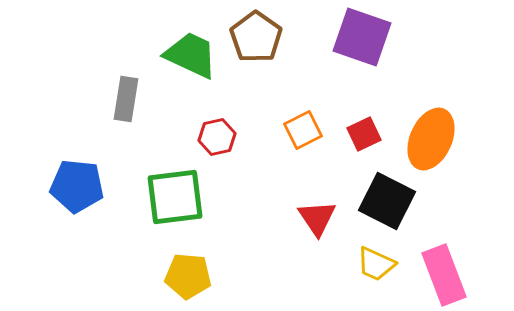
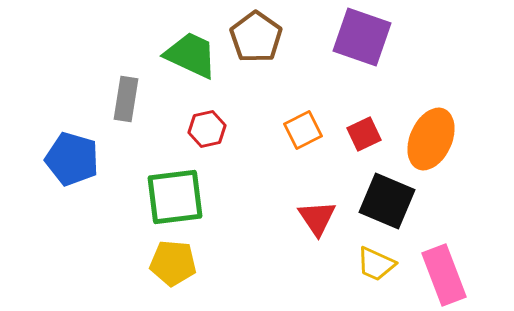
red hexagon: moved 10 px left, 8 px up
blue pentagon: moved 5 px left, 27 px up; rotated 10 degrees clockwise
black square: rotated 4 degrees counterclockwise
yellow pentagon: moved 15 px left, 13 px up
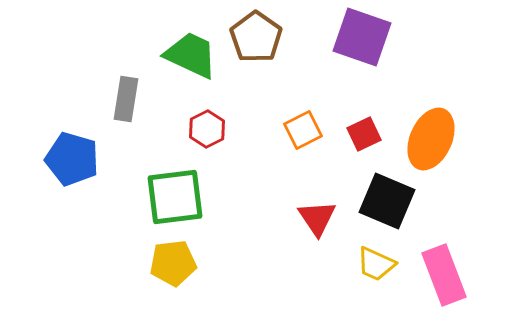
red hexagon: rotated 15 degrees counterclockwise
yellow pentagon: rotated 12 degrees counterclockwise
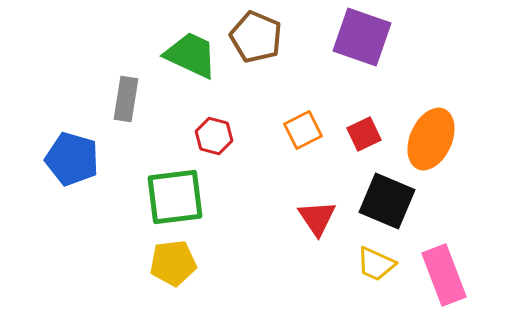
brown pentagon: rotated 12 degrees counterclockwise
red hexagon: moved 7 px right, 7 px down; rotated 18 degrees counterclockwise
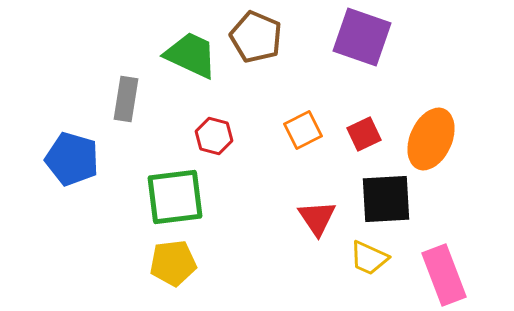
black square: moved 1 px left, 2 px up; rotated 26 degrees counterclockwise
yellow trapezoid: moved 7 px left, 6 px up
